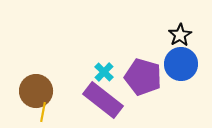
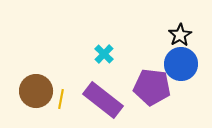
cyan cross: moved 18 px up
purple pentagon: moved 9 px right, 10 px down; rotated 9 degrees counterclockwise
yellow line: moved 18 px right, 13 px up
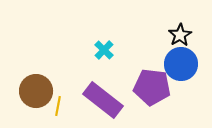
cyan cross: moved 4 px up
yellow line: moved 3 px left, 7 px down
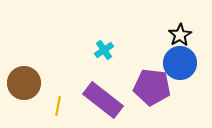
cyan cross: rotated 12 degrees clockwise
blue circle: moved 1 px left, 1 px up
brown circle: moved 12 px left, 8 px up
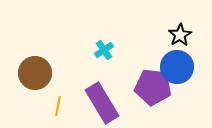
blue circle: moved 3 px left, 4 px down
brown circle: moved 11 px right, 10 px up
purple pentagon: moved 1 px right
purple rectangle: moved 1 px left, 3 px down; rotated 21 degrees clockwise
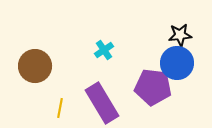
black star: rotated 25 degrees clockwise
blue circle: moved 4 px up
brown circle: moved 7 px up
yellow line: moved 2 px right, 2 px down
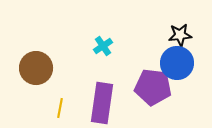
cyan cross: moved 1 px left, 4 px up
brown circle: moved 1 px right, 2 px down
purple rectangle: rotated 39 degrees clockwise
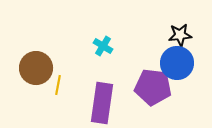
cyan cross: rotated 24 degrees counterclockwise
yellow line: moved 2 px left, 23 px up
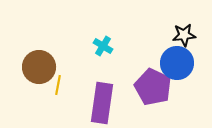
black star: moved 4 px right
brown circle: moved 3 px right, 1 px up
purple pentagon: rotated 18 degrees clockwise
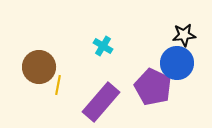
purple rectangle: moved 1 px left, 1 px up; rotated 33 degrees clockwise
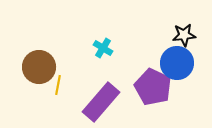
cyan cross: moved 2 px down
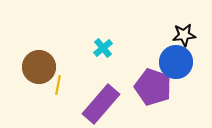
cyan cross: rotated 18 degrees clockwise
blue circle: moved 1 px left, 1 px up
purple pentagon: rotated 6 degrees counterclockwise
purple rectangle: moved 2 px down
